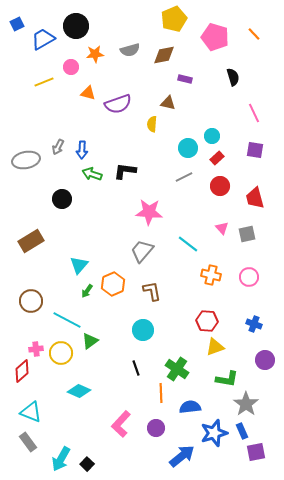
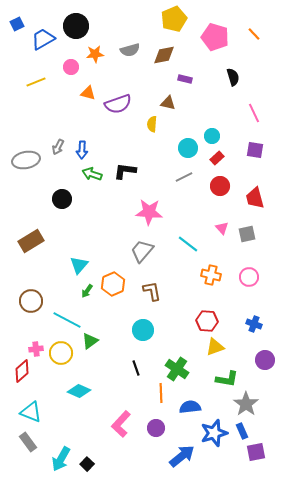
yellow line at (44, 82): moved 8 px left
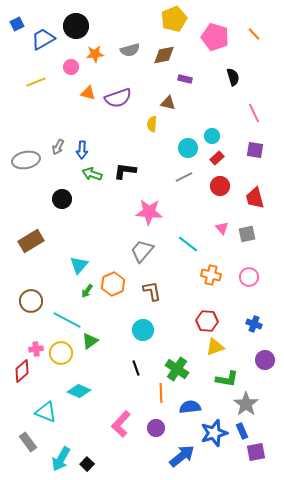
purple semicircle at (118, 104): moved 6 px up
cyan triangle at (31, 412): moved 15 px right
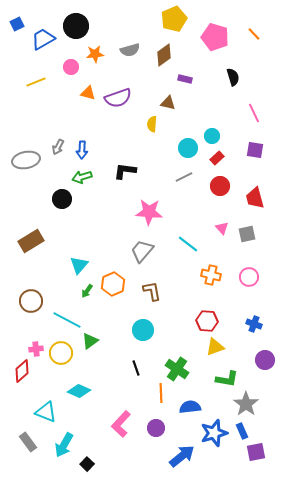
brown diamond at (164, 55): rotated 25 degrees counterclockwise
green arrow at (92, 174): moved 10 px left, 3 px down; rotated 36 degrees counterclockwise
cyan arrow at (61, 459): moved 3 px right, 14 px up
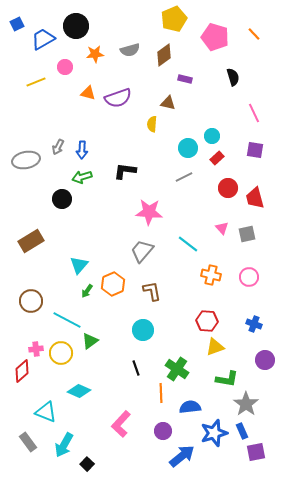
pink circle at (71, 67): moved 6 px left
red circle at (220, 186): moved 8 px right, 2 px down
purple circle at (156, 428): moved 7 px right, 3 px down
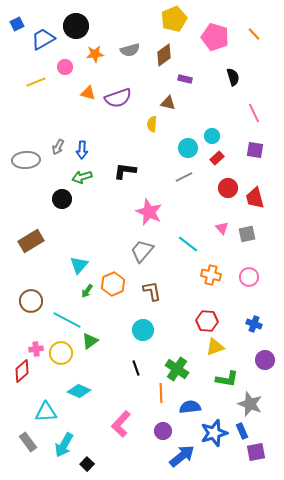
gray ellipse at (26, 160): rotated 8 degrees clockwise
pink star at (149, 212): rotated 20 degrees clockwise
gray star at (246, 404): moved 4 px right; rotated 15 degrees counterclockwise
cyan triangle at (46, 412): rotated 25 degrees counterclockwise
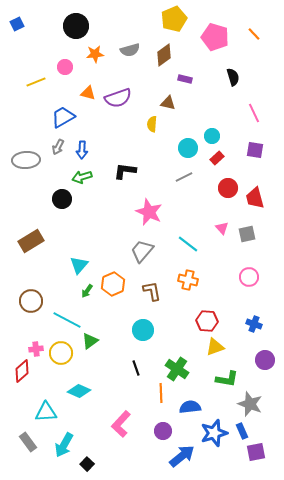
blue trapezoid at (43, 39): moved 20 px right, 78 px down
orange cross at (211, 275): moved 23 px left, 5 px down
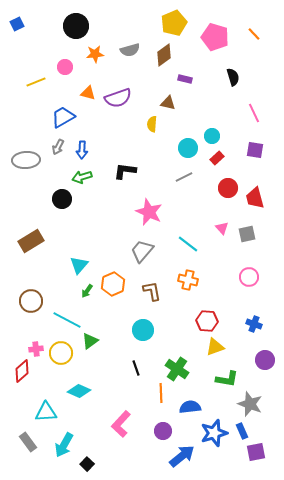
yellow pentagon at (174, 19): moved 4 px down
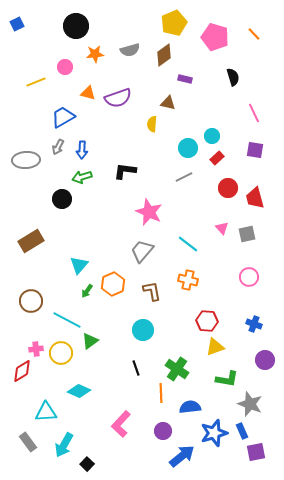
red diamond at (22, 371): rotated 10 degrees clockwise
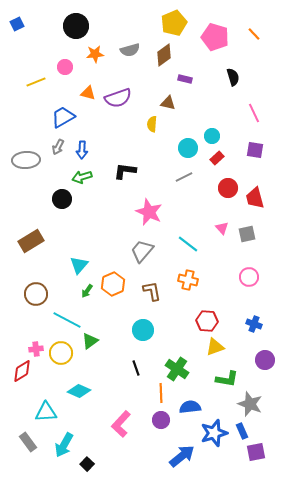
brown circle at (31, 301): moved 5 px right, 7 px up
purple circle at (163, 431): moved 2 px left, 11 px up
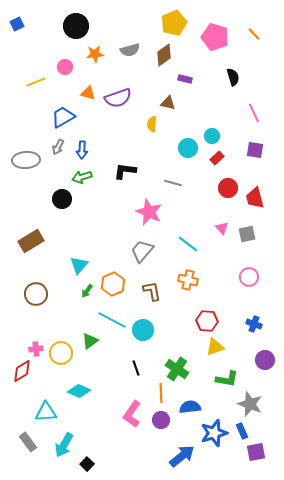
gray line at (184, 177): moved 11 px left, 6 px down; rotated 42 degrees clockwise
cyan line at (67, 320): moved 45 px right
pink L-shape at (121, 424): moved 11 px right, 10 px up; rotated 8 degrees counterclockwise
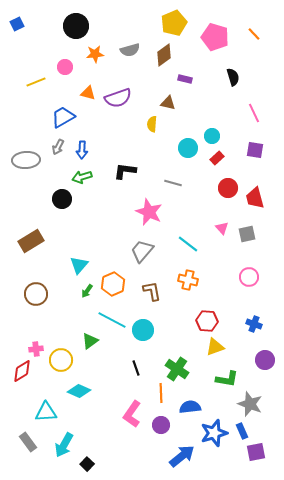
yellow circle at (61, 353): moved 7 px down
purple circle at (161, 420): moved 5 px down
